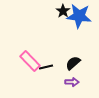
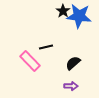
black line: moved 20 px up
purple arrow: moved 1 px left, 4 px down
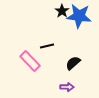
black star: moved 1 px left
black line: moved 1 px right, 1 px up
purple arrow: moved 4 px left, 1 px down
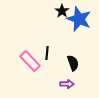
blue star: moved 3 px down; rotated 15 degrees clockwise
black line: moved 7 px down; rotated 72 degrees counterclockwise
black semicircle: rotated 112 degrees clockwise
purple arrow: moved 3 px up
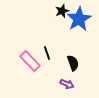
black star: rotated 16 degrees clockwise
blue star: rotated 20 degrees clockwise
black line: rotated 24 degrees counterclockwise
purple arrow: rotated 24 degrees clockwise
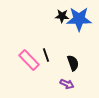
black star: moved 5 px down; rotated 24 degrees clockwise
blue star: rotated 30 degrees clockwise
black line: moved 1 px left, 2 px down
pink rectangle: moved 1 px left, 1 px up
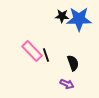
pink rectangle: moved 3 px right, 9 px up
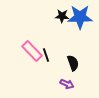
blue star: moved 1 px right, 2 px up
